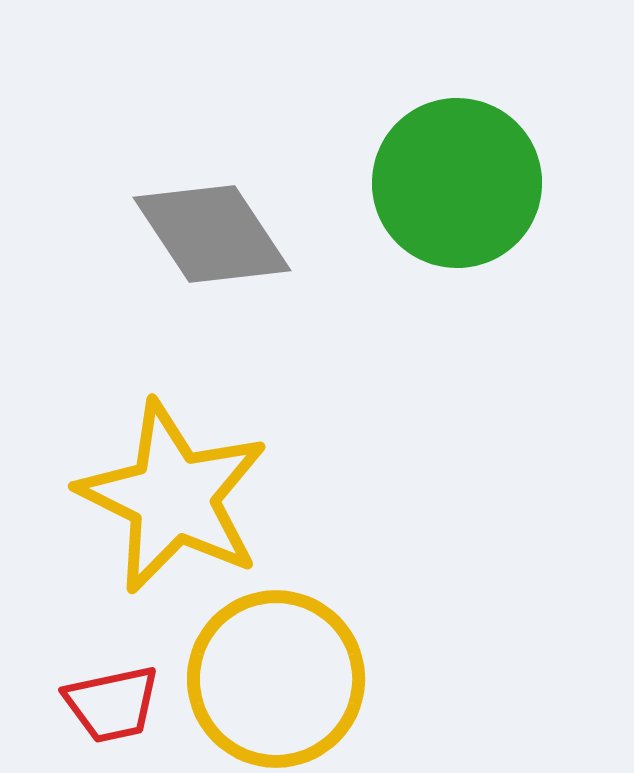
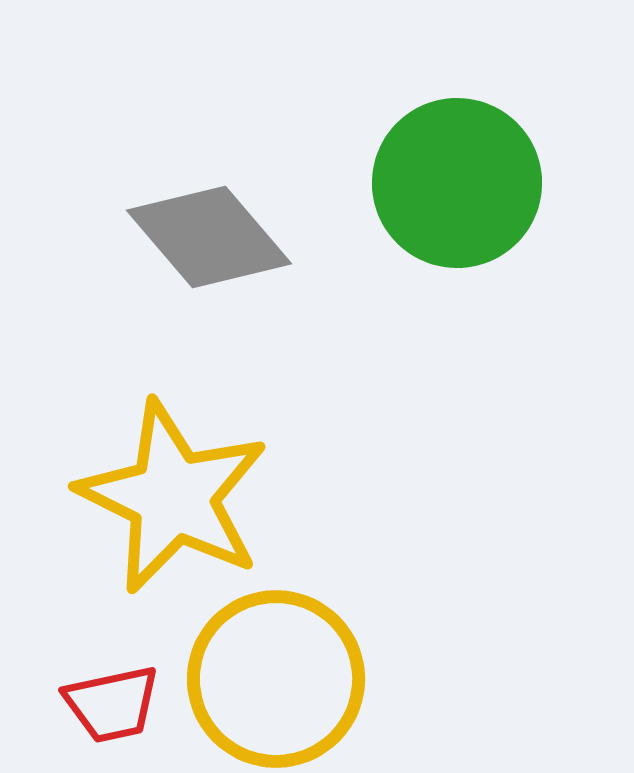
gray diamond: moved 3 px left, 3 px down; rotated 7 degrees counterclockwise
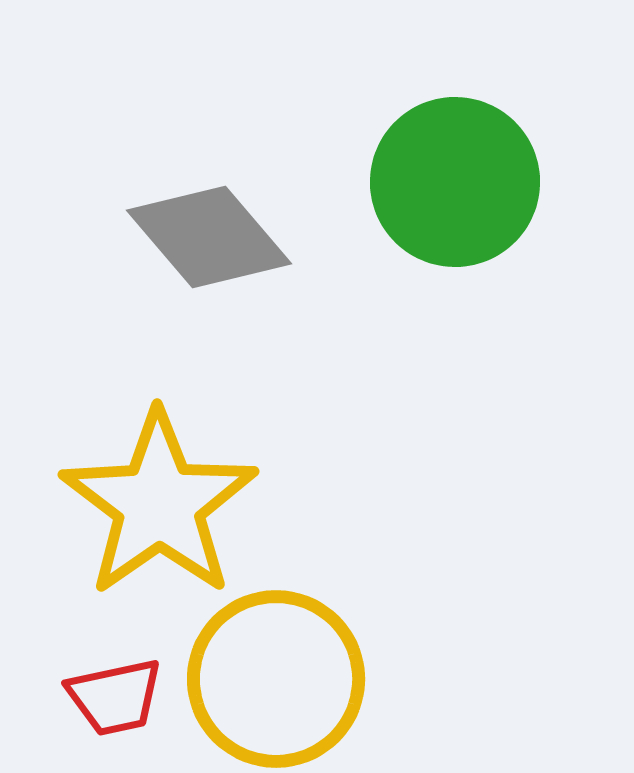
green circle: moved 2 px left, 1 px up
yellow star: moved 14 px left, 7 px down; rotated 11 degrees clockwise
red trapezoid: moved 3 px right, 7 px up
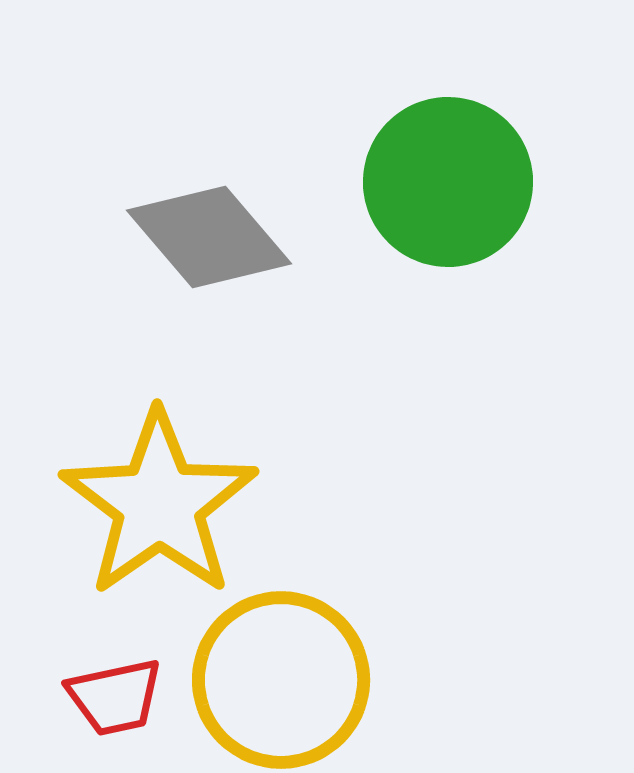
green circle: moved 7 px left
yellow circle: moved 5 px right, 1 px down
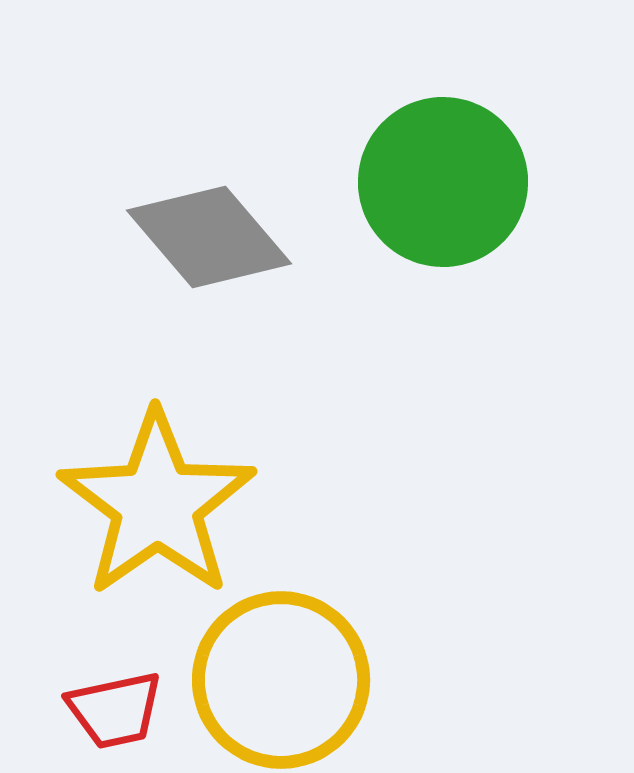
green circle: moved 5 px left
yellow star: moved 2 px left
red trapezoid: moved 13 px down
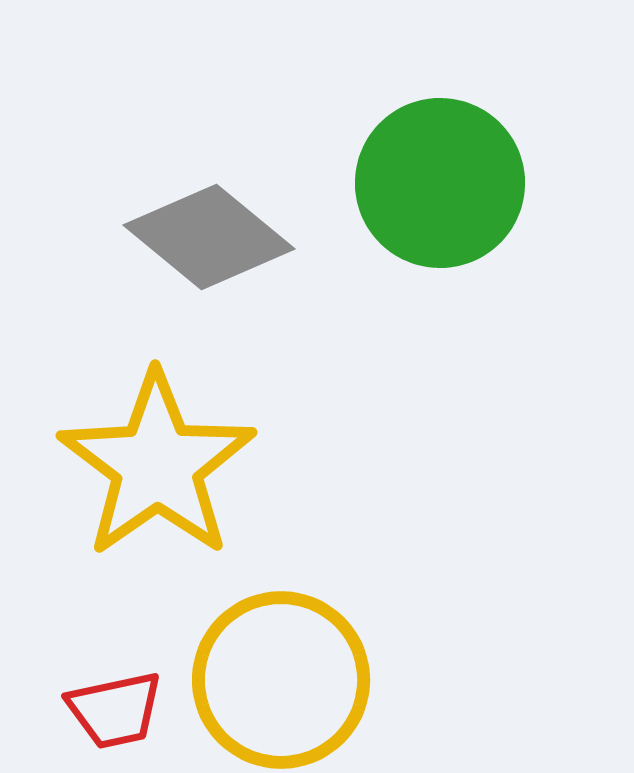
green circle: moved 3 px left, 1 px down
gray diamond: rotated 10 degrees counterclockwise
yellow star: moved 39 px up
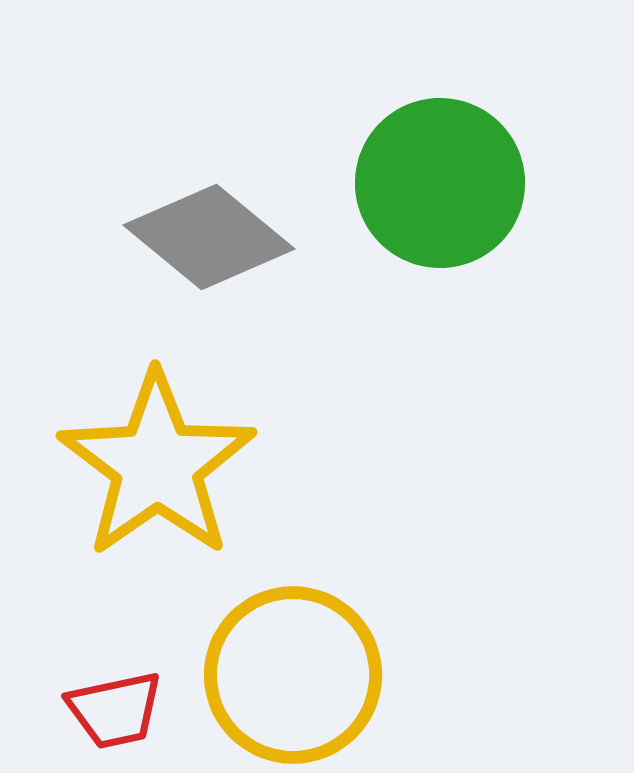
yellow circle: moved 12 px right, 5 px up
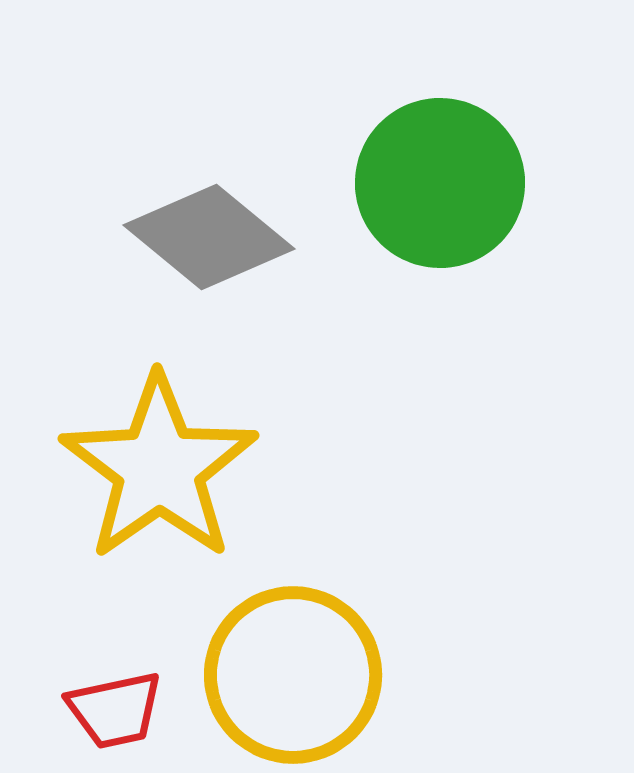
yellow star: moved 2 px right, 3 px down
